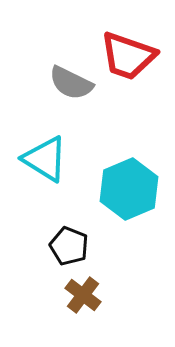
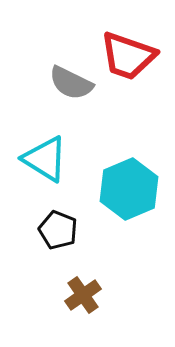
black pentagon: moved 11 px left, 16 px up
brown cross: rotated 18 degrees clockwise
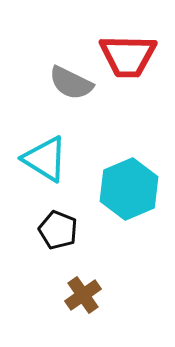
red trapezoid: rotated 18 degrees counterclockwise
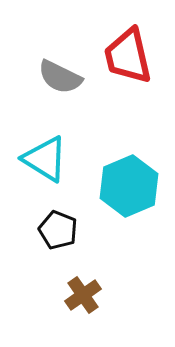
red trapezoid: rotated 76 degrees clockwise
gray semicircle: moved 11 px left, 6 px up
cyan hexagon: moved 3 px up
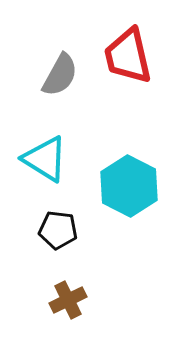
gray semicircle: moved 2 px up; rotated 87 degrees counterclockwise
cyan hexagon: rotated 10 degrees counterclockwise
black pentagon: rotated 15 degrees counterclockwise
brown cross: moved 15 px left, 5 px down; rotated 9 degrees clockwise
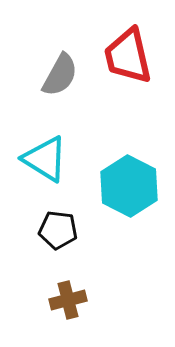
brown cross: rotated 12 degrees clockwise
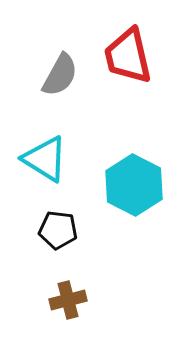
cyan hexagon: moved 5 px right, 1 px up
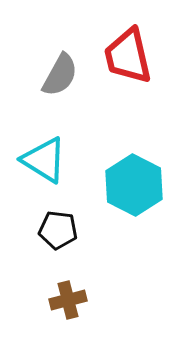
cyan triangle: moved 1 px left, 1 px down
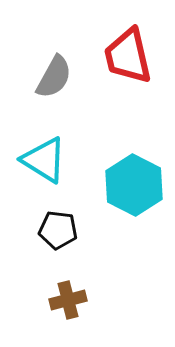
gray semicircle: moved 6 px left, 2 px down
